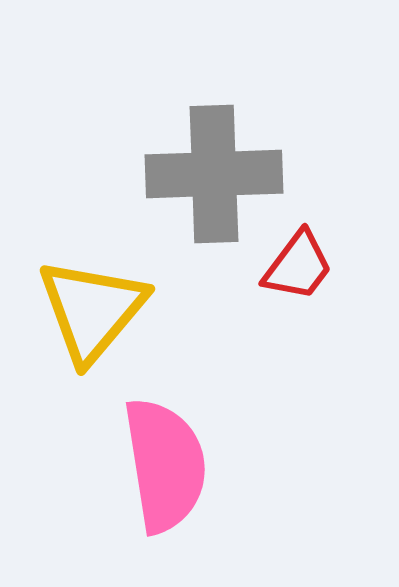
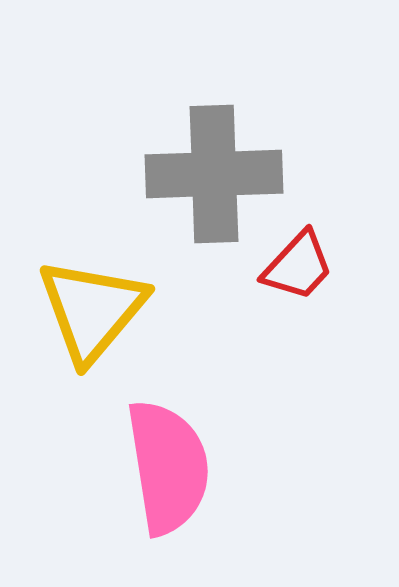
red trapezoid: rotated 6 degrees clockwise
pink semicircle: moved 3 px right, 2 px down
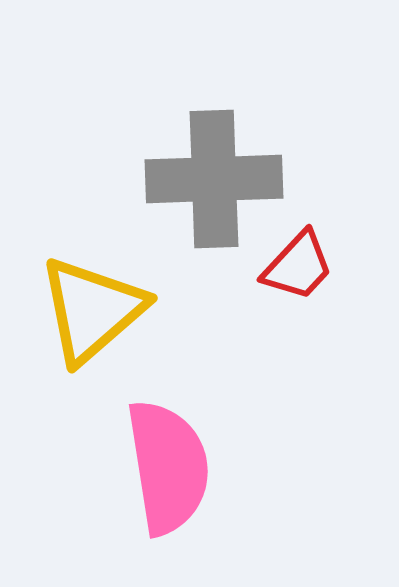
gray cross: moved 5 px down
yellow triangle: rotated 9 degrees clockwise
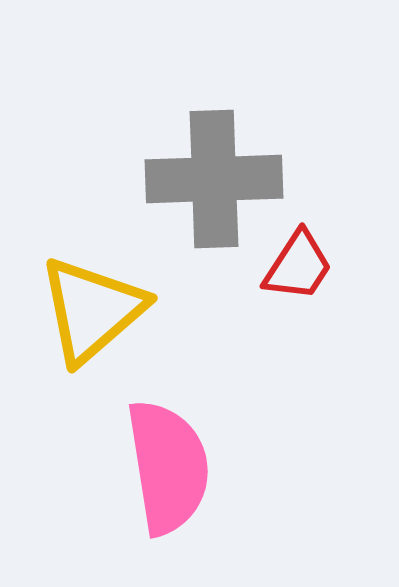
red trapezoid: rotated 10 degrees counterclockwise
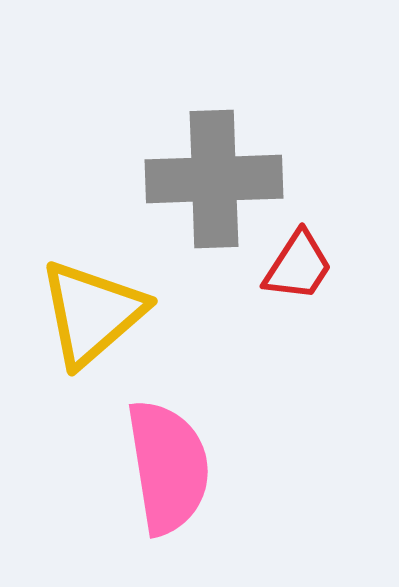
yellow triangle: moved 3 px down
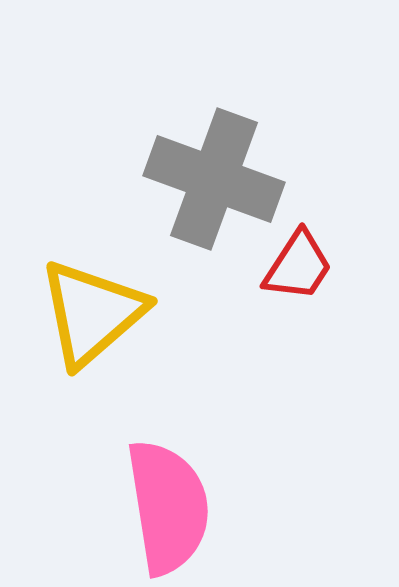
gray cross: rotated 22 degrees clockwise
pink semicircle: moved 40 px down
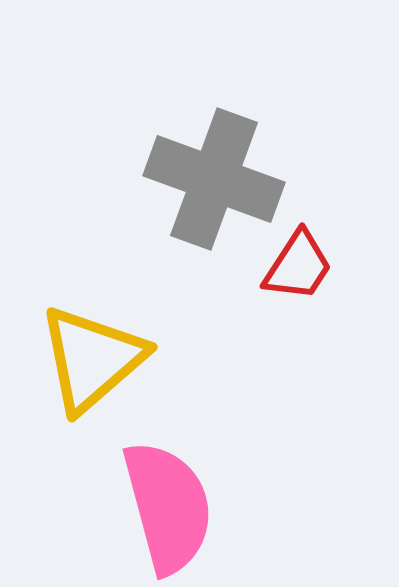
yellow triangle: moved 46 px down
pink semicircle: rotated 6 degrees counterclockwise
